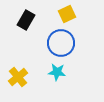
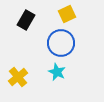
cyan star: rotated 18 degrees clockwise
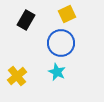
yellow cross: moved 1 px left, 1 px up
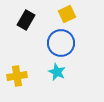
yellow cross: rotated 30 degrees clockwise
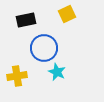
black rectangle: rotated 48 degrees clockwise
blue circle: moved 17 px left, 5 px down
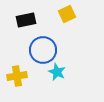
blue circle: moved 1 px left, 2 px down
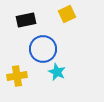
blue circle: moved 1 px up
